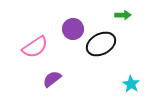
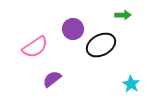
black ellipse: moved 1 px down
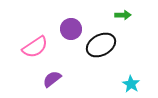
purple circle: moved 2 px left
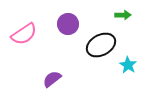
purple circle: moved 3 px left, 5 px up
pink semicircle: moved 11 px left, 13 px up
cyan star: moved 3 px left, 19 px up
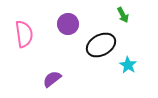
green arrow: rotated 63 degrees clockwise
pink semicircle: rotated 64 degrees counterclockwise
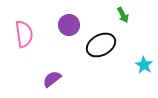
purple circle: moved 1 px right, 1 px down
cyan star: moved 16 px right
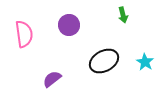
green arrow: rotated 14 degrees clockwise
black ellipse: moved 3 px right, 16 px down
cyan star: moved 1 px right, 3 px up
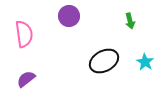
green arrow: moved 7 px right, 6 px down
purple circle: moved 9 px up
purple semicircle: moved 26 px left
